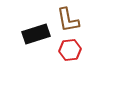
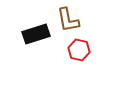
red hexagon: moved 9 px right; rotated 20 degrees clockwise
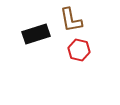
brown L-shape: moved 3 px right
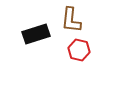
brown L-shape: rotated 16 degrees clockwise
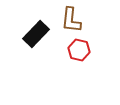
black rectangle: rotated 28 degrees counterclockwise
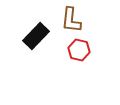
black rectangle: moved 2 px down
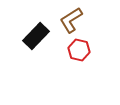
brown L-shape: rotated 52 degrees clockwise
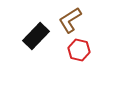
brown L-shape: moved 1 px left
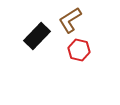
black rectangle: moved 1 px right
